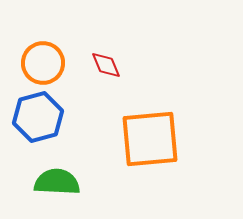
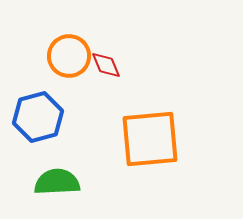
orange circle: moved 26 px right, 7 px up
green semicircle: rotated 6 degrees counterclockwise
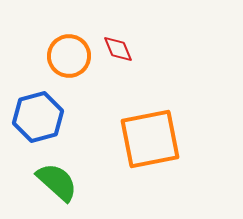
red diamond: moved 12 px right, 16 px up
orange square: rotated 6 degrees counterclockwise
green semicircle: rotated 45 degrees clockwise
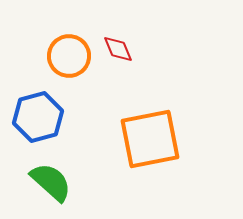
green semicircle: moved 6 px left
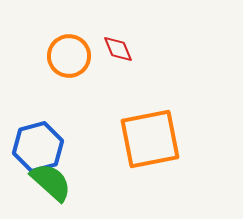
blue hexagon: moved 30 px down
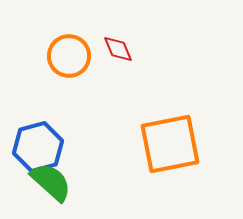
orange square: moved 20 px right, 5 px down
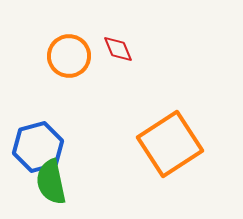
orange square: rotated 22 degrees counterclockwise
green semicircle: rotated 144 degrees counterclockwise
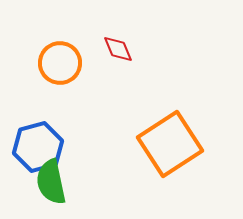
orange circle: moved 9 px left, 7 px down
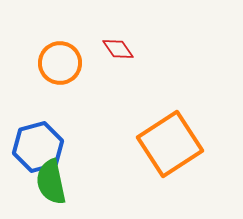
red diamond: rotated 12 degrees counterclockwise
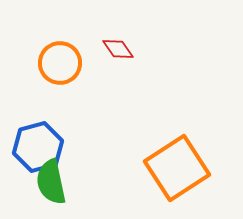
orange square: moved 7 px right, 24 px down
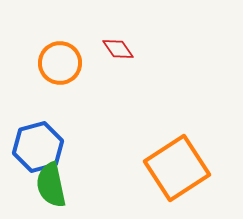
green semicircle: moved 3 px down
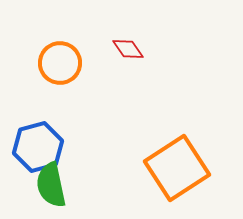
red diamond: moved 10 px right
